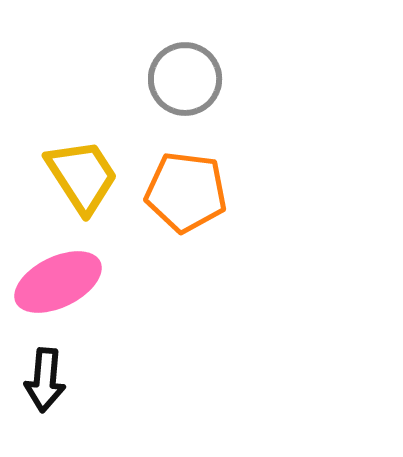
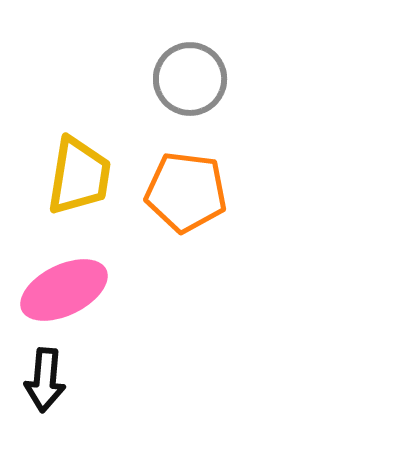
gray circle: moved 5 px right
yellow trapezoid: moved 3 px left; rotated 42 degrees clockwise
pink ellipse: moved 6 px right, 8 px down
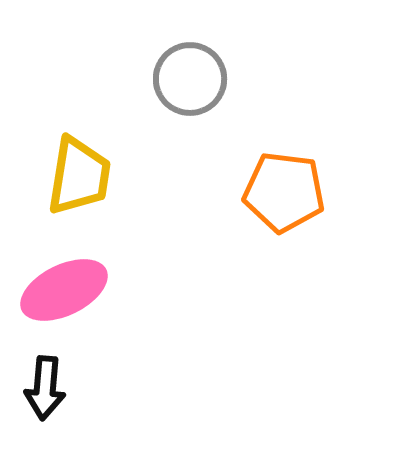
orange pentagon: moved 98 px right
black arrow: moved 8 px down
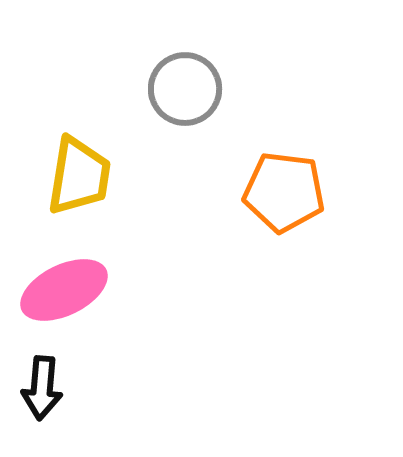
gray circle: moved 5 px left, 10 px down
black arrow: moved 3 px left
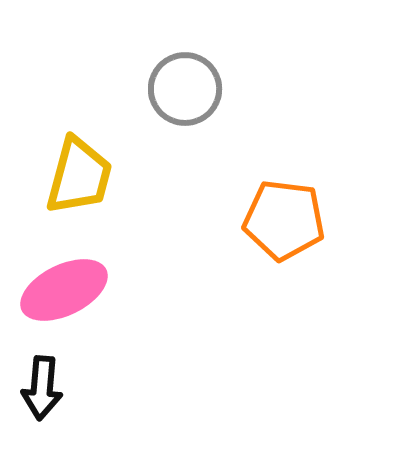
yellow trapezoid: rotated 6 degrees clockwise
orange pentagon: moved 28 px down
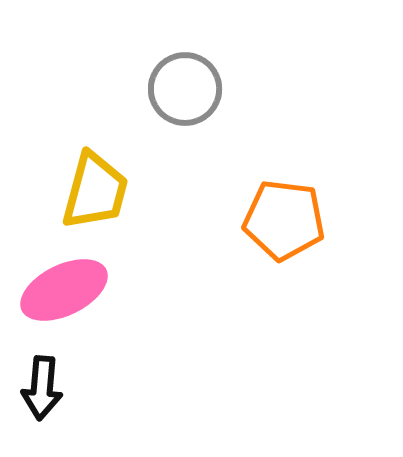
yellow trapezoid: moved 16 px right, 15 px down
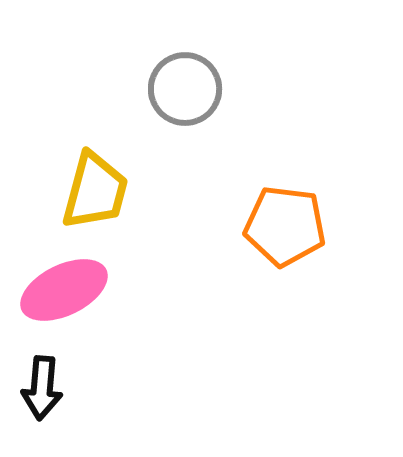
orange pentagon: moved 1 px right, 6 px down
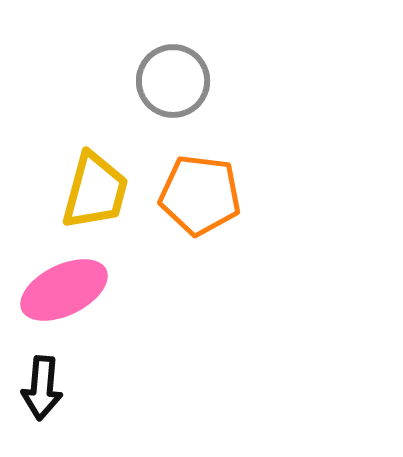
gray circle: moved 12 px left, 8 px up
orange pentagon: moved 85 px left, 31 px up
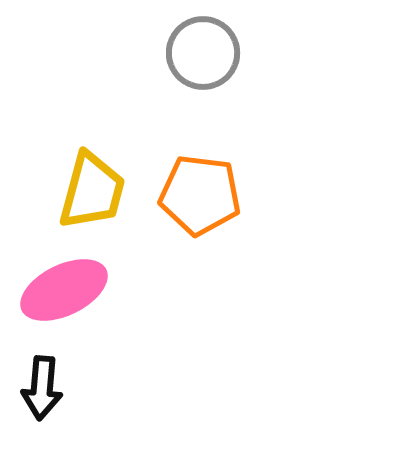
gray circle: moved 30 px right, 28 px up
yellow trapezoid: moved 3 px left
